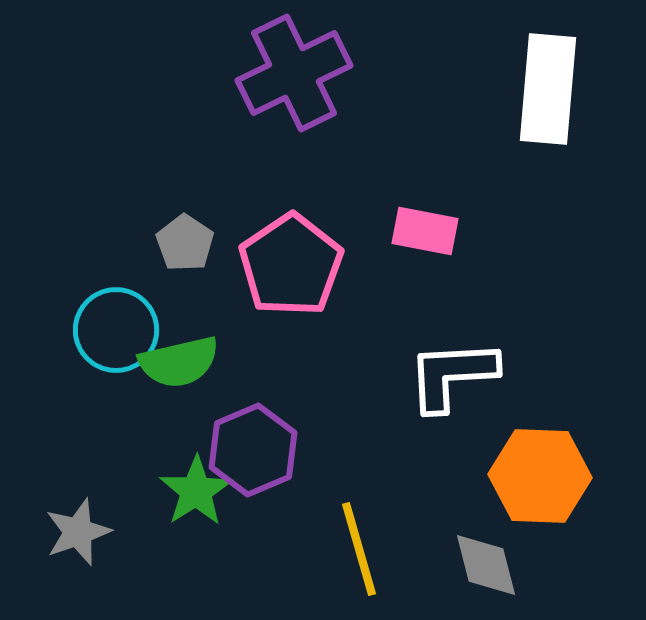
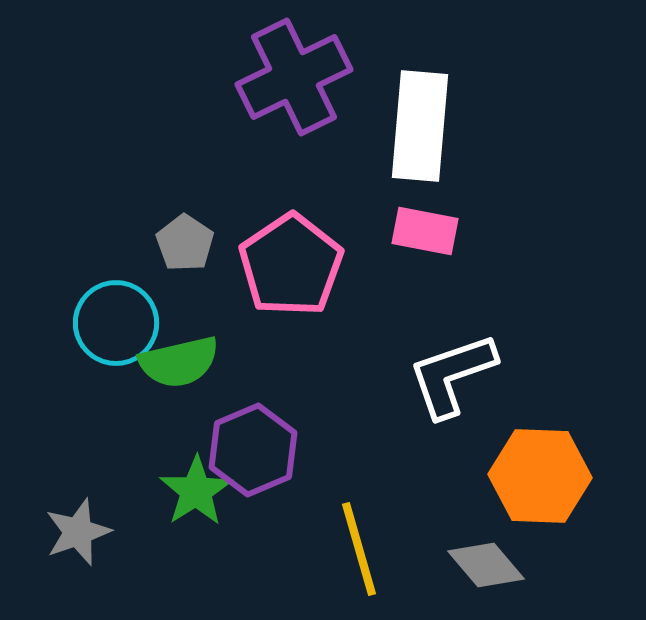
purple cross: moved 4 px down
white rectangle: moved 128 px left, 37 px down
cyan circle: moved 7 px up
white L-shape: rotated 16 degrees counterclockwise
gray diamond: rotated 26 degrees counterclockwise
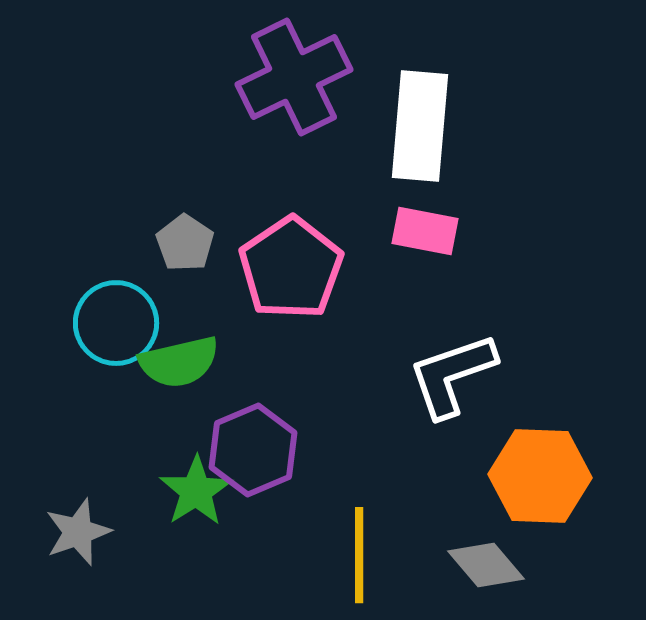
pink pentagon: moved 3 px down
yellow line: moved 6 px down; rotated 16 degrees clockwise
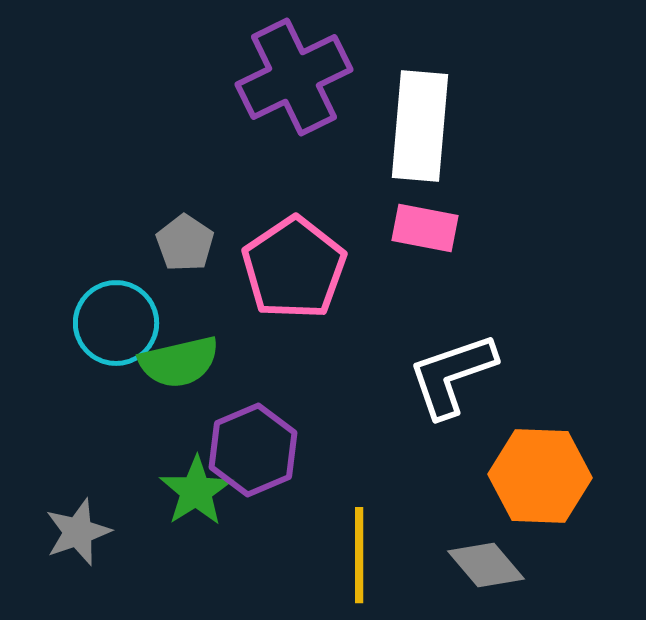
pink rectangle: moved 3 px up
pink pentagon: moved 3 px right
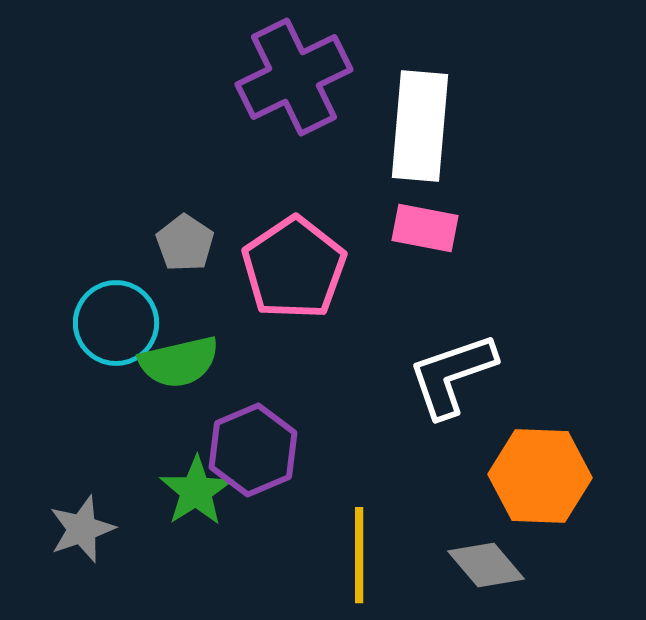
gray star: moved 4 px right, 3 px up
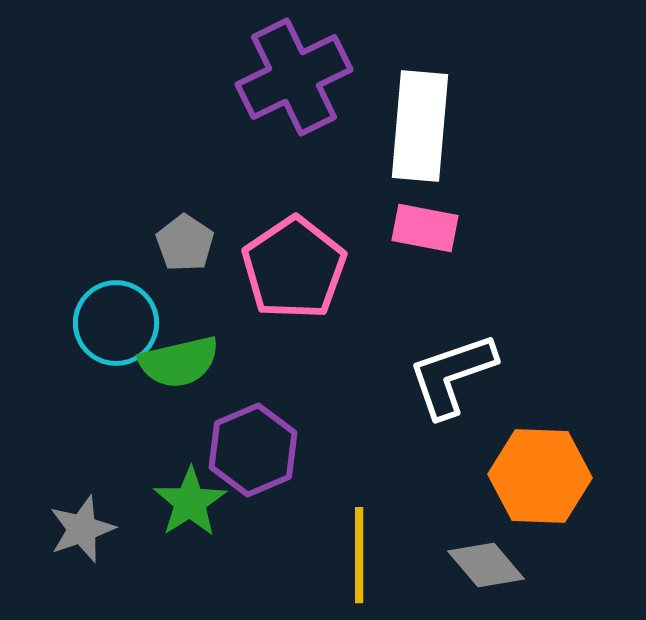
green star: moved 6 px left, 11 px down
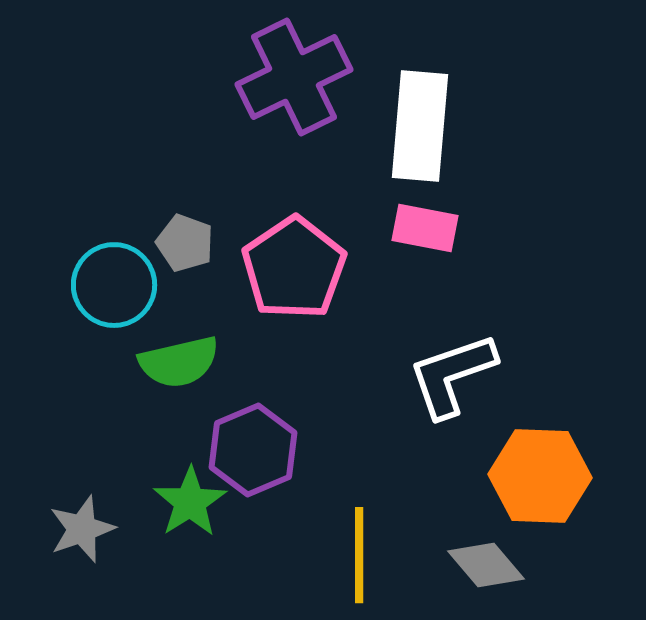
gray pentagon: rotated 14 degrees counterclockwise
cyan circle: moved 2 px left, 38 px up
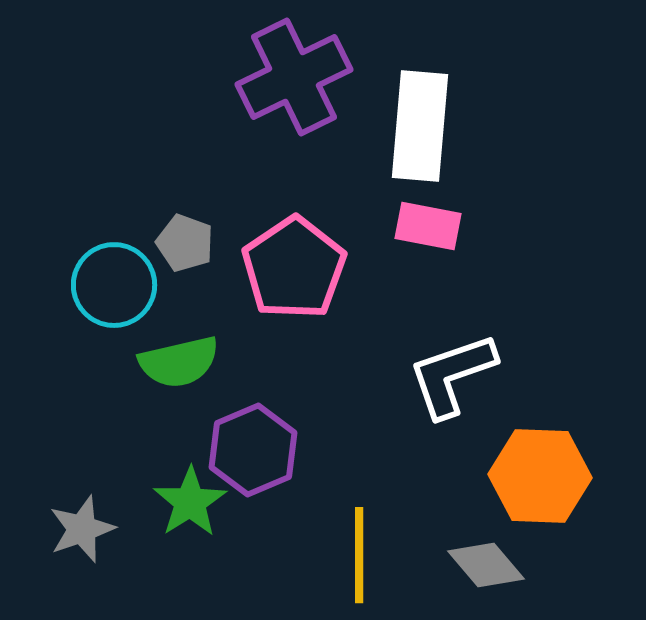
pink rectangle: moved 3 px right, 2 px up
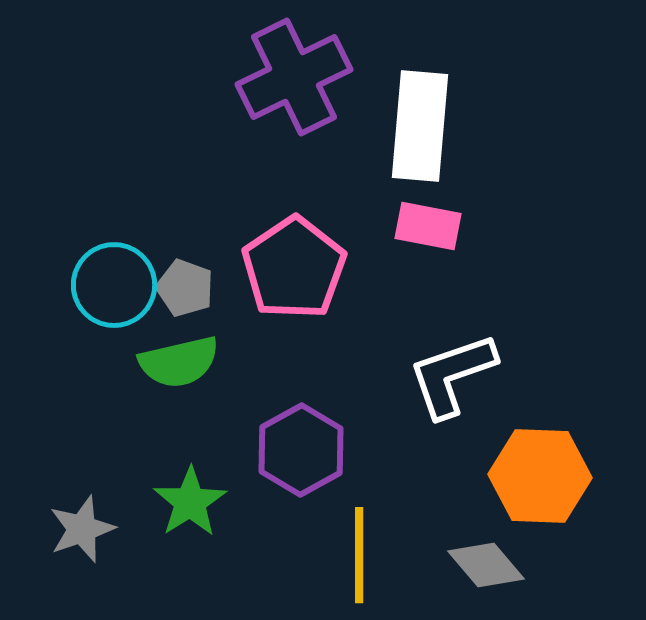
gray pentagon: moved 45 px down
purple hexagon: moved 48 px right; rotated 6 degrees counterclockwise
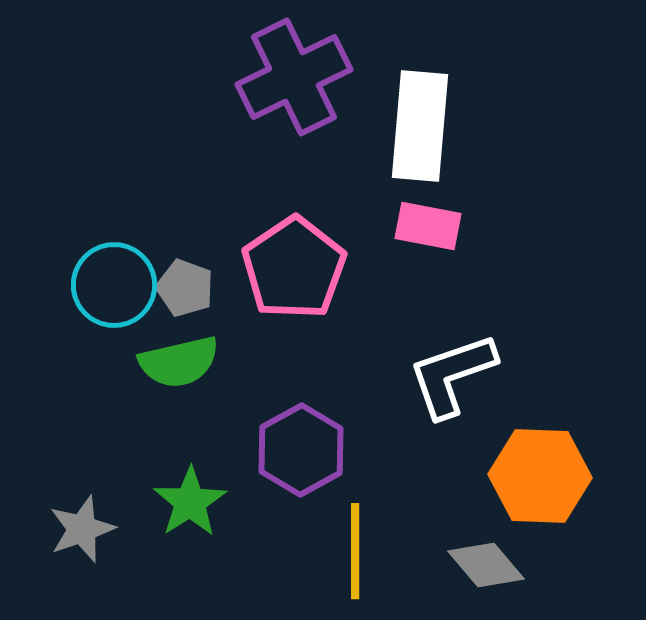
yellow line: moved 4 px left, 4 px up
